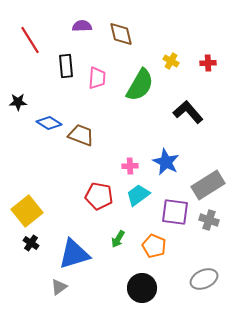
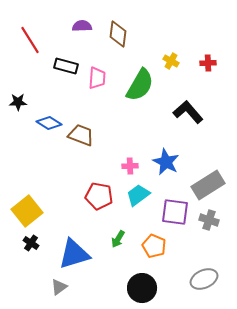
brown diamond: moved 3 px left; rotated 20 degrees clockwise
black rectangle: rotated 70 degrees counterclockwise
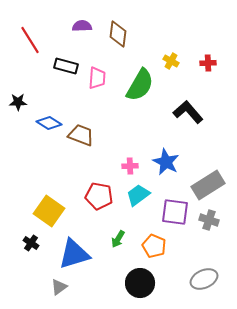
yellow square: moved 22 px right; rotated 16 degrees counterclockwise
black circle: moved 2 px left, 5 px up
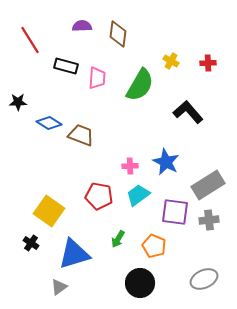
gray cross: rotated 24 degrees counterclockwise
